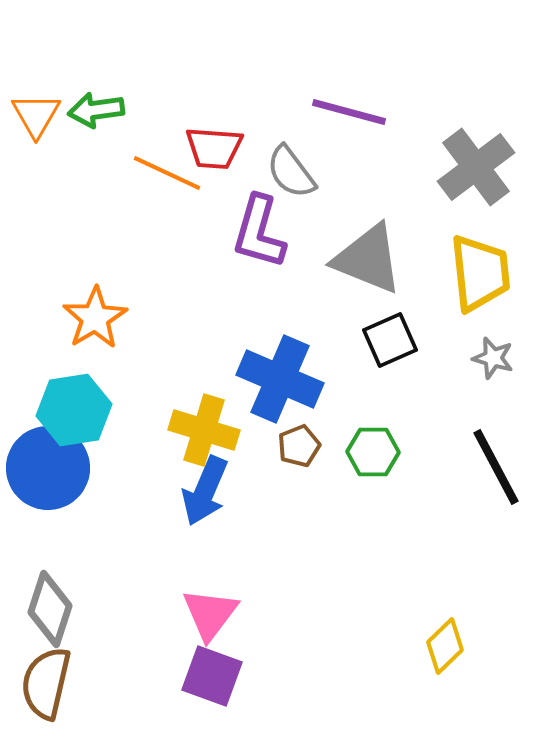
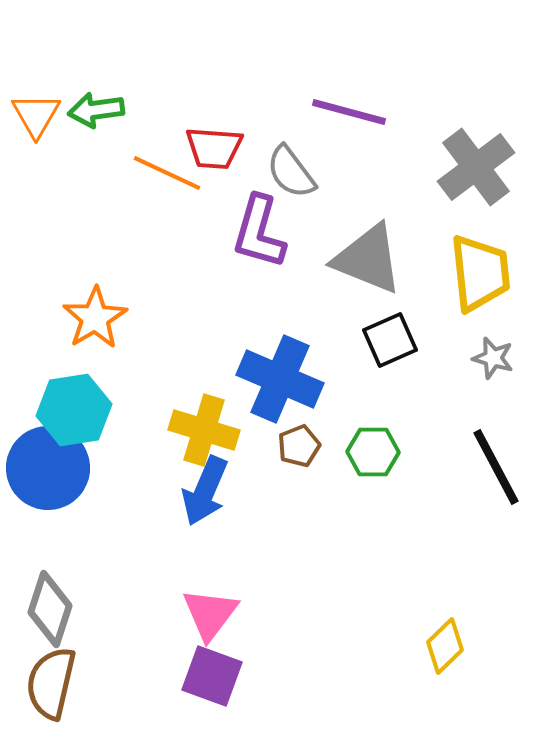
brown semicircle: moved 5 px right
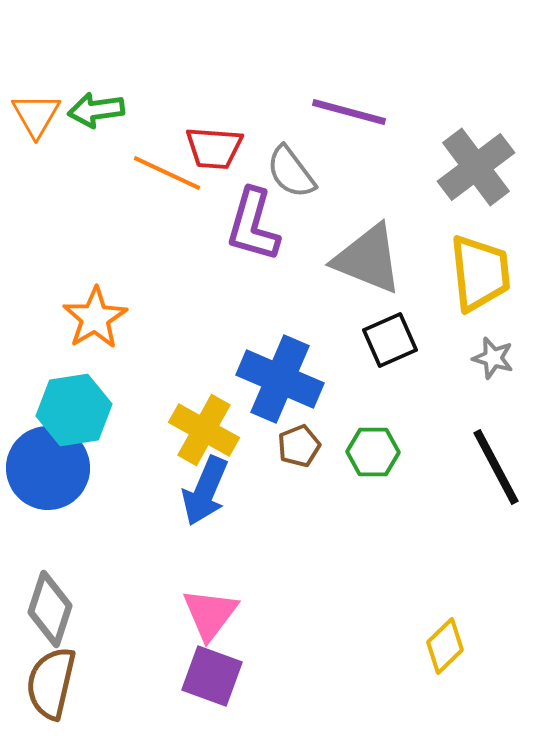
purple L-shape: moved 6 px left, 7 px up
yellow cross: rotated 12 degrees clockwise
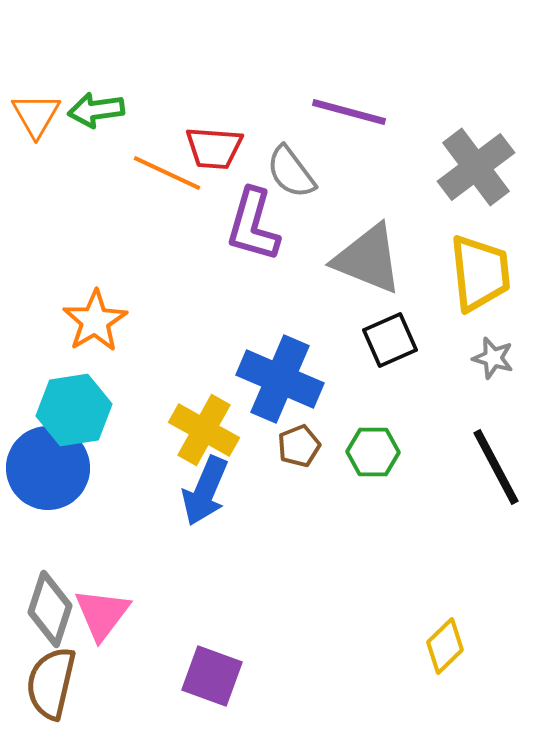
orange star: moved 3 px down
pink triangle: moved 108 px left
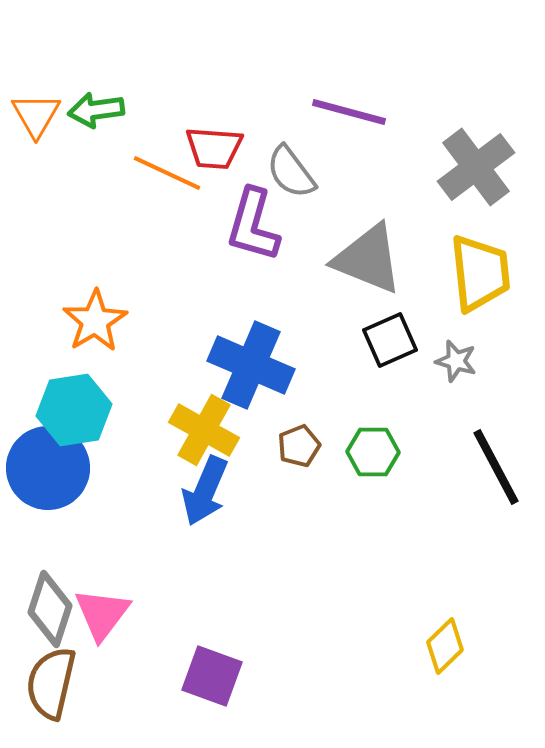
gray star: moved 37 px left, 3 px down
blue cross: moved 29 px left, 14 px up
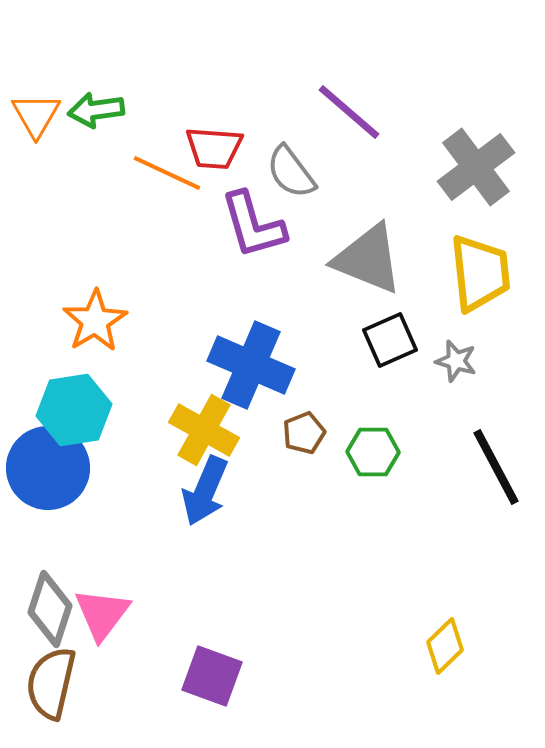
purple line: rotated 26 degrees clockwise
purple L-shape: rotated 32 degrees counterclockwise
brown pentagon: moved 5 px right, 13 px up
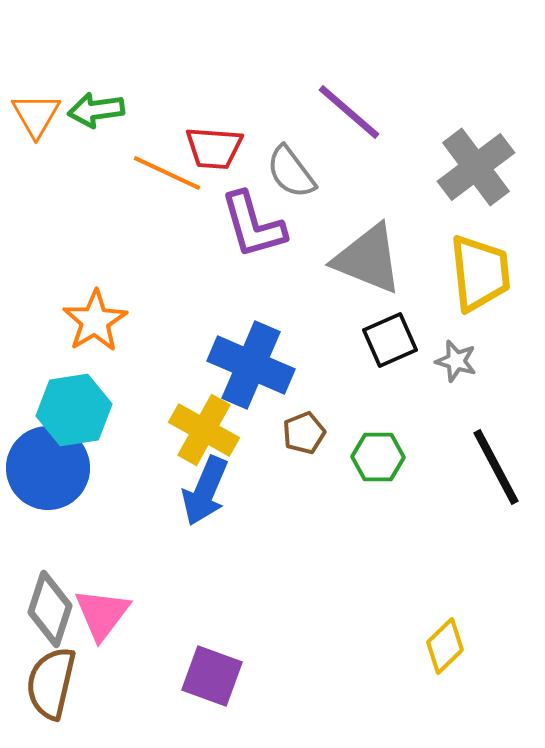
green hexagon: moved 5 px right, 5 px down
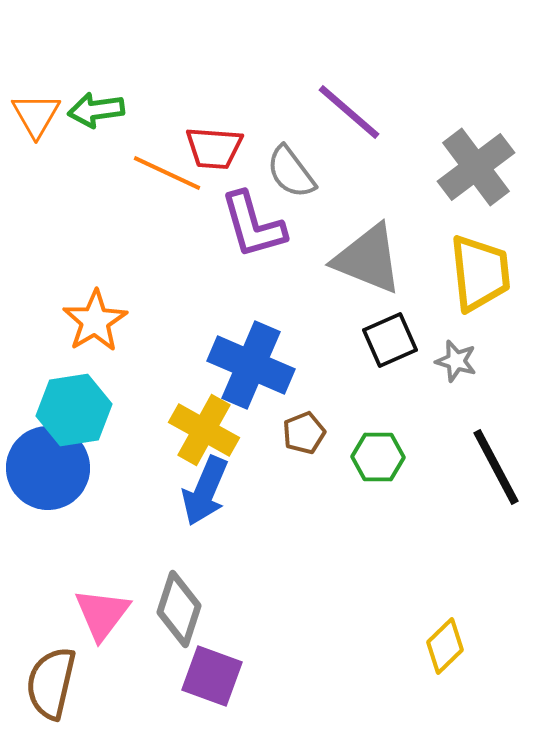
gray diamond: moved 129 px right
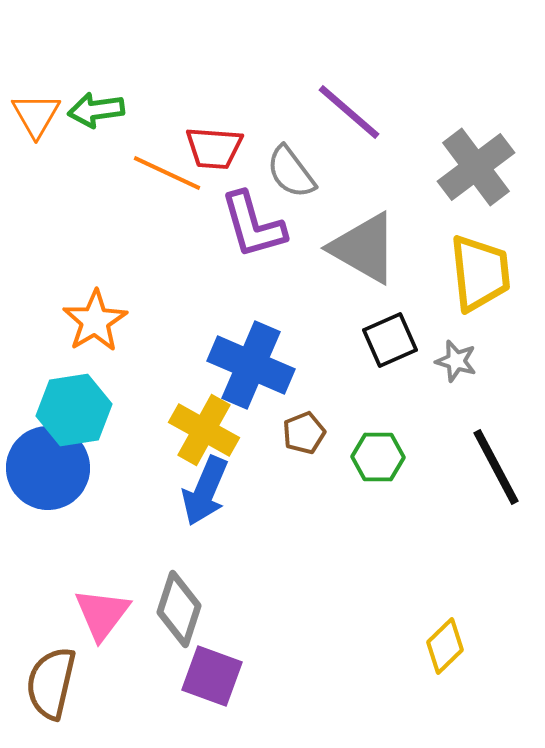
gray triangle: moved 4 px left, 11 px up; rotated 8 degrees clockwise
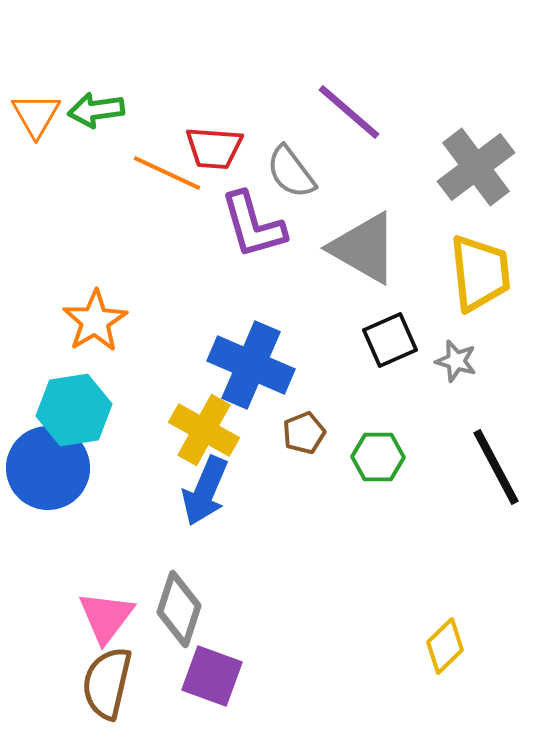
pink triangle: moved 4 px right, 3 px down
brown semicircle: moved 56 px right
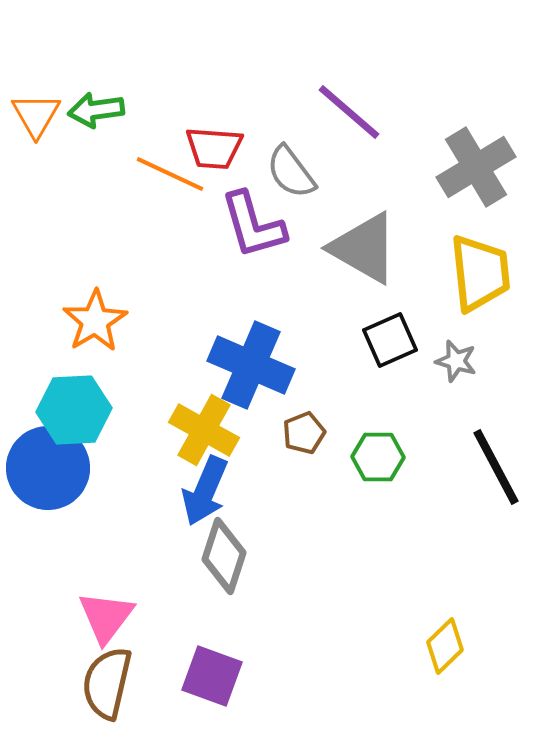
gray cross: rotated 6 degrees clockwise
orange line: moved 3 px right, 1 px down
cyan hexagon: rotated 6 degrees clockwise
gray diamond: moved 45 px right, 53 px up
